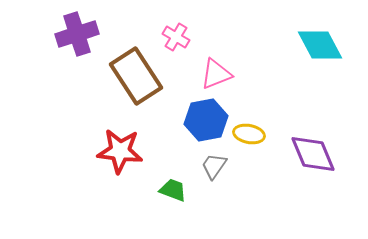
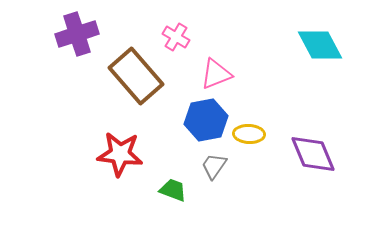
brown rectangle: rotated 8 degrees counterclockwise
yellow ellipse: rotated 8 degrees counterclockwise
red star: moved 3 px down
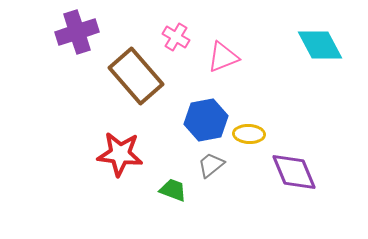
purple cross: moved 2 px up
pink triangle: moved 7 px right, 17 px up
purple diamond: moved 19 px left, 18 px down
gray trapezoid: moved 3 px left, 1 px up; rotated 16 degrees clockwise
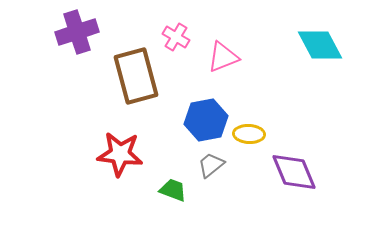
brown rectangle: rotated 26 degrees clockwise
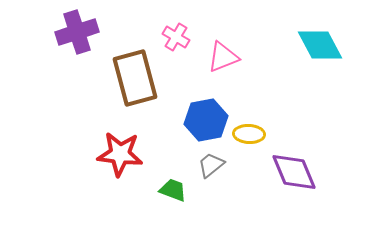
brown rectangle: moved 1 px left, 2 px down
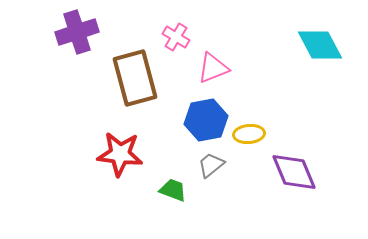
pink triangle: moved 10 px left, 11 px down
yellow ellipse: rotated 8 degrees counterclockwise
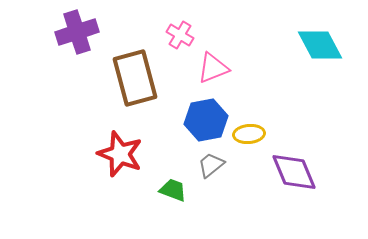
pink cross: moved 4 px right, 2 px up
red star: rotated 15 degrees clockwise
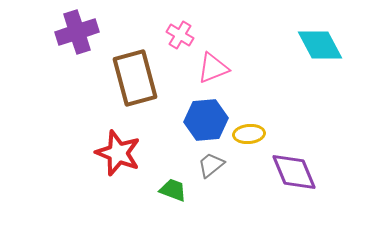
blue hexagon: rotated 6 degrees clockwise
red star: moved 2 px left, 1 px up
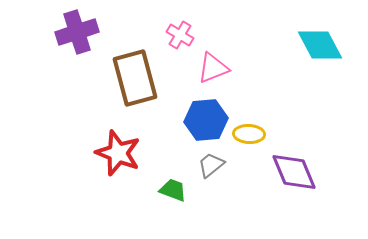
yellow ellipse: rotated 8 degrees clockwise
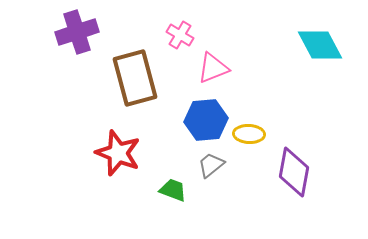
purple diamond: rotated 33 degrees clockwise
